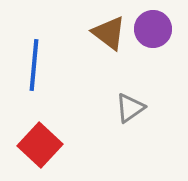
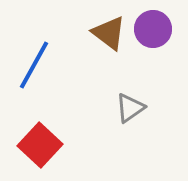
blue line: rotated 24 degrees clockwise
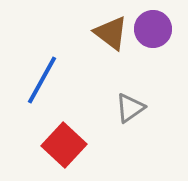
brown triangle: moved 2 px right
blue line: moved 8 px right, 15 px down
red square: moved 24 px right
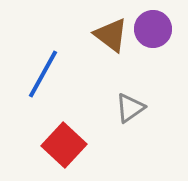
brown triangle: moved 2 px down
blue line: moved 1 px right, 6 px up
